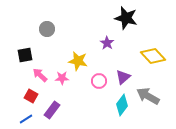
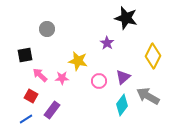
yellow diamond: rotated 70 degrees clockwise
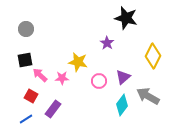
gray circle: moved 21 px left
black square: moved 5 px down
yellow star: moved 1 px down
purple rectangle: moved 1 px right, 1 px up
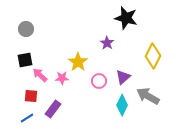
yellow star: rotated 24 degrees clockwise
red square: rotated 24 degrees counterclockwise
cyan diamond: rotated 10 degrees counterclockwise
blue line: moved 1 px right, 1 px up
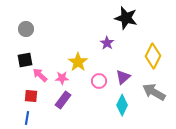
gray arrow: moved 6 px right, 4 px up
purple rectangle: moved 10 px right, 9 px up
blue line: rotated 48 degrees counterclockwise
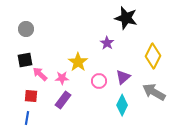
pink arrow: moved 1 px up
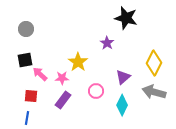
yellow diamond: moved 1 px right, 7 px down
pink circle: moved 3 px left, 10 px down
gray arrow: rotated 15 degrees counterclockwise
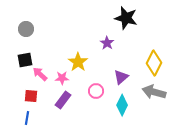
purple triangle: moved 2 px left
